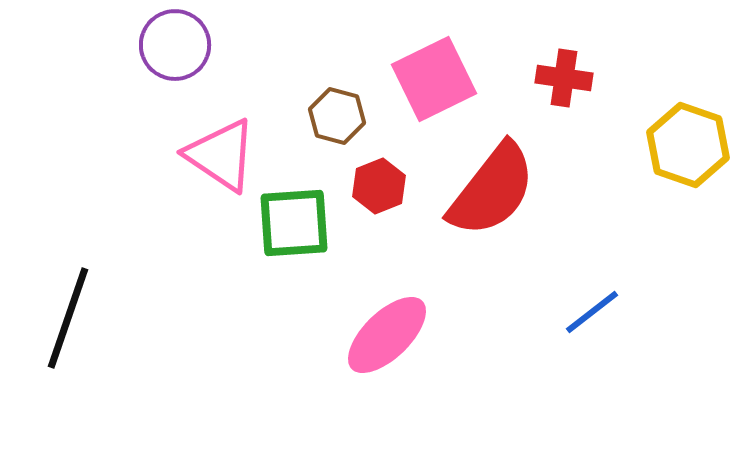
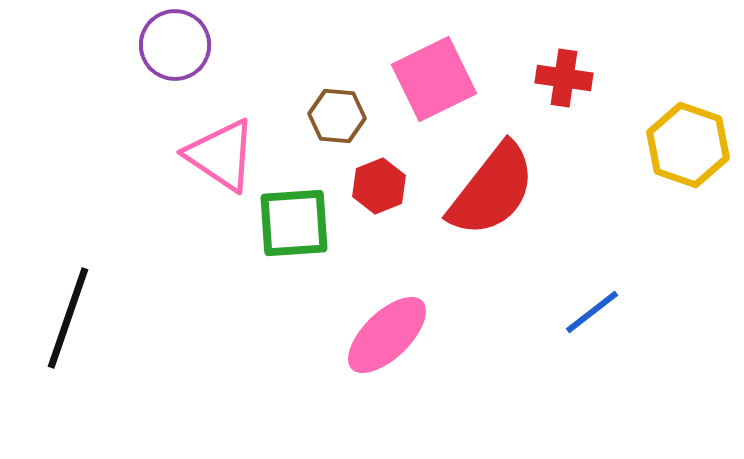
brown hexagon: rotated 10 degrees counterclockwise
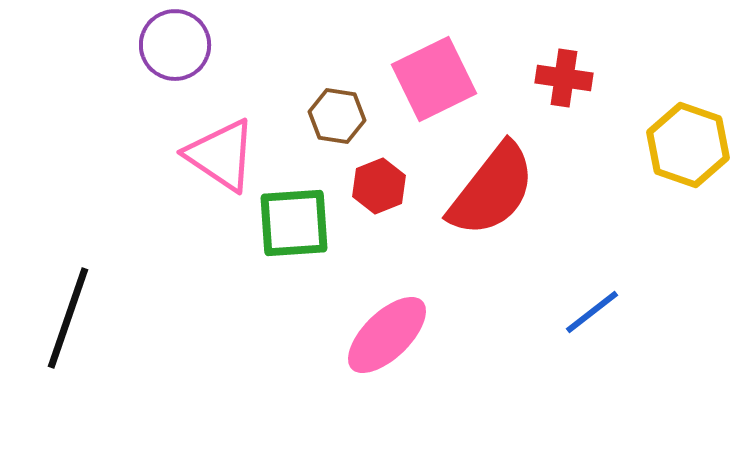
brown hexagon: rotated 4 degrees clockwise
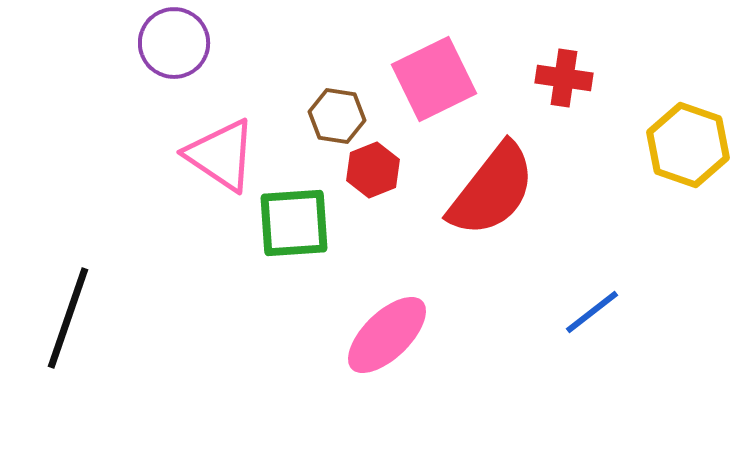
purple circle: moved 1 px left, 2 px up
red hexagon: moved 6 px left, 16 px up
